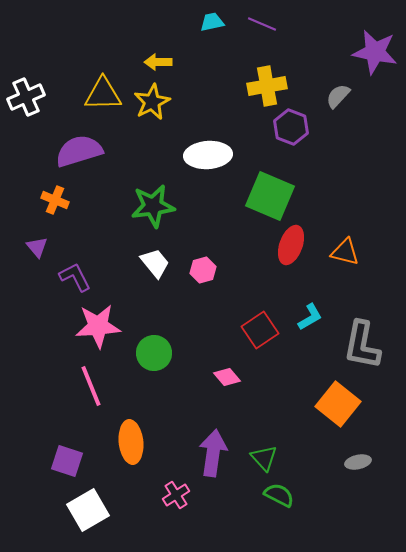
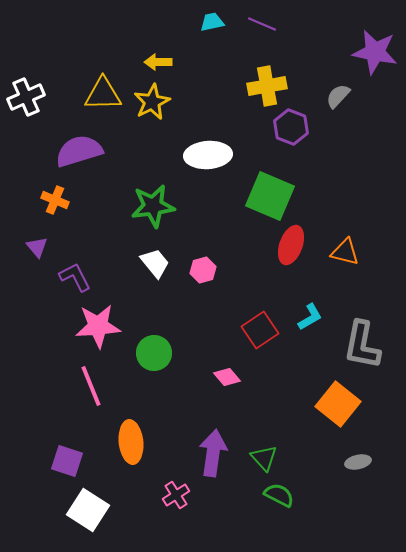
white square: rotated 27 degrees counterclockwise
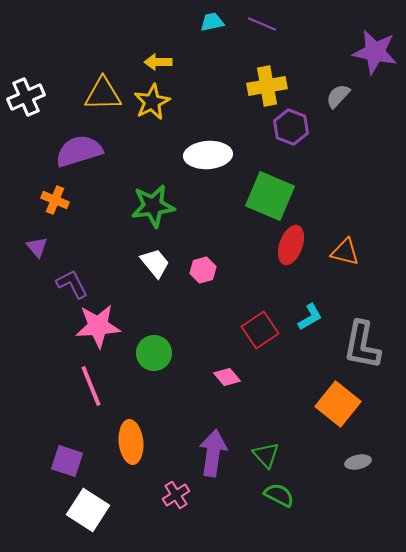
purple L-shape: moved 3 px left, 7 px down
green triangle: moved 2 px right, 3 px up
